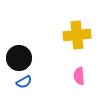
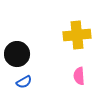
black circle: moved 2 px left, 4 px up
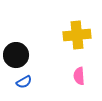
black circle: moved 1 px left, 1 px down
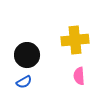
yellow cross: moved 2 px left, 5 px down
black circle: moved 11 px right
